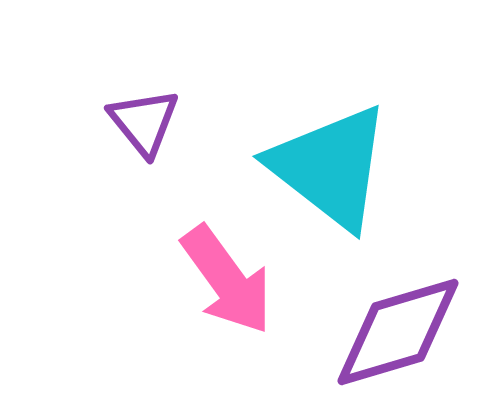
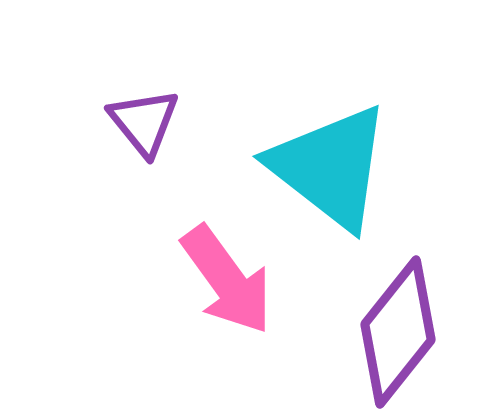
purple diamond: rotated 35 degrees counterclockwise
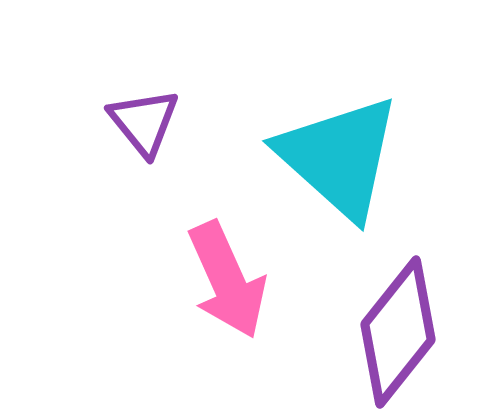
cyan triangle: moved 9 px right, 10 px up; rotated 4 degrees clockwise
pink arrow: rotated 12 degrees clockwise
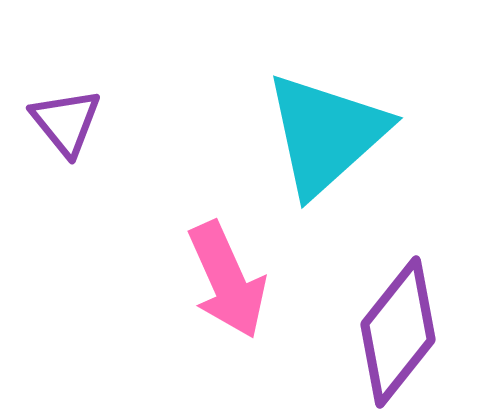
purple triangle: moved 78 px left
cyan triangle: moved 13 px left, 23 px up; rotated 36 degrees clockwise
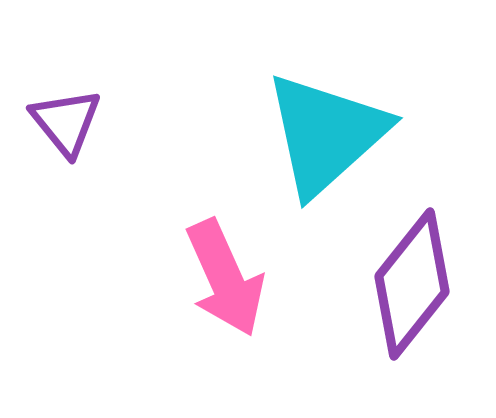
pink arrow: moved 2 px left, 2 px up
purple diamond: moved 14 px right, 48 px up
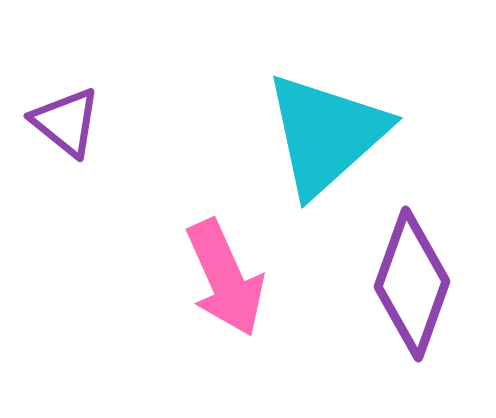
purple triangle: rotated 12 degrees counterclockwise
purple diamond: rotated 19 degrees counterclockwise
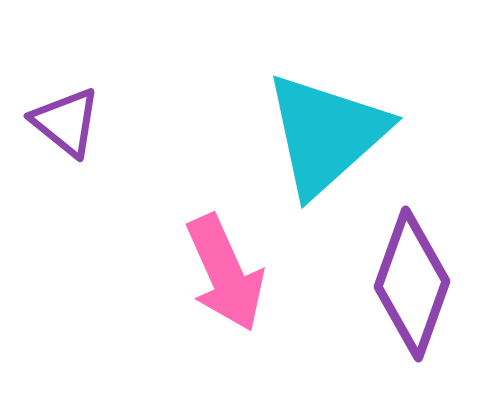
pink arrow: moved 5 px up
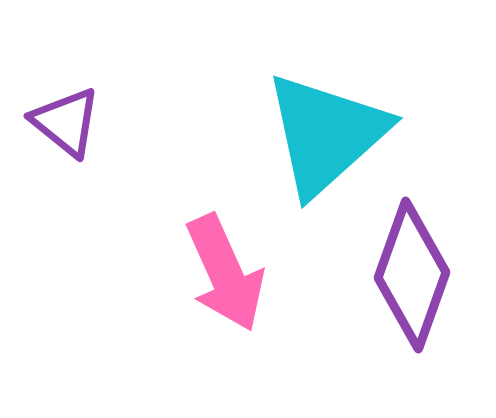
purple diamond: moved 9 px up
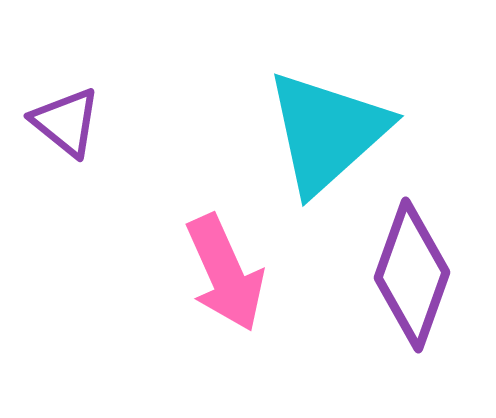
cyan triangle: moved 1 px right, 2 px up
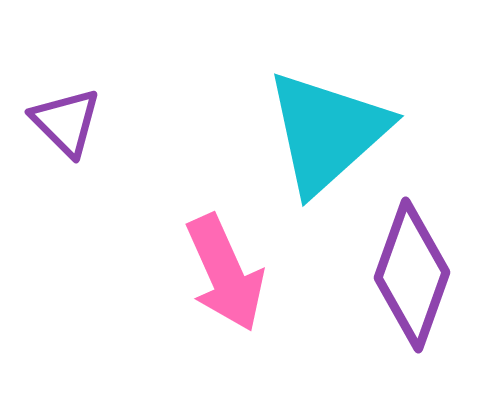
purple triangle: rotated 6 degrees clockwise
